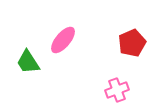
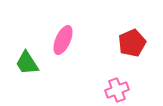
pink ellipse: rotated 16 degrees counterclockwise
green trapezoid: moved 1 px left, 1 px down
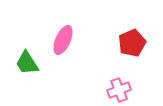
pink cross: moved 2 px right
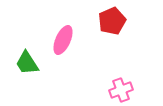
red pentagon: moved 20 px left, 22 px up
pink cross: moved 2 px right
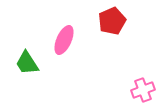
pink ellipse: moved 1 px right
pink cross: moved 22 px right
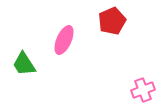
green trapezoid: moved 3 px left, 1 px down
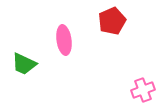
pink ellipse: rotated 32 degrees counterclockwise
green trapezoid: rotated 32 degrees counterclockwise
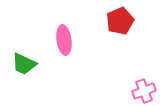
red pentagon: moved 8 px right
pink cross: moved 1 px right, 1 px down
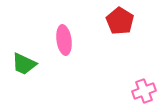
red pentagon: rotated 16 degrees counterclockwise
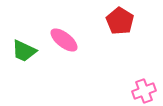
pink ellipse: rotated 44 degrees counterclockwise
green trapezoid: moved 13 px up
